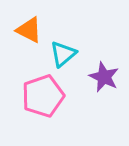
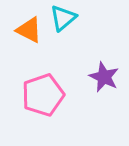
cyan triangle: moved 36 px up
pink pentagon: moved 1 px up
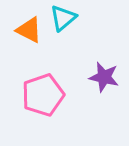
purple star: rotated 12 degrees counterclockwise
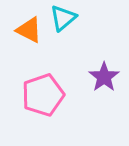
purple star: rotated 24 degrees clockwise
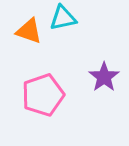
cyan triangle: rotated 28 degrees clockwise
orange triangle: moved 1 px down; rotated 8 degrees counterclockwise
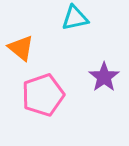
cyan triangle: moved 12 px right
orange triangle: moved 8 px left, 17 px down; rotated 20 degrees clockwise
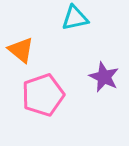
orange triangle: moved 2 px down
purple star: rotated 12 degrees counterclockwise
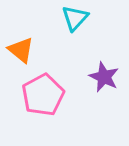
cyan triangle: rotated 36 degrees counterclockwise
pink pentagon: rotated 9 degrees counterclockwise
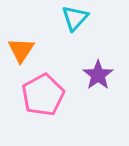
orange triangle: rotated 24 degrees clockwise
purple star: moved 6 px left, 2 px up; rotated 12 degrees clockwise
